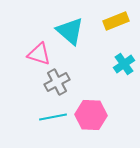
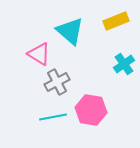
pink triangle: rotated 15 degrees clockwise
pink hexagon: moved 5 px up; rotated 8 degrees clockwise
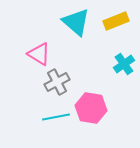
cyan triangle: moved 6 px right, 9 px up
pink hexagon: moved 2 px up
cyan line: moved 3 px right
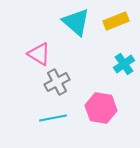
pink hexagon: moved 10 px right
cyan line: moved 3 px left, 1 px down
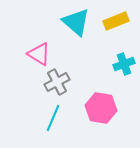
cyan cross: rotated 15 degrees clockwise
cyan line: rotated 56 degrees counterclockwise
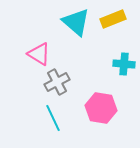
yellow rectangle: moved 3 px left, 2 px up
cyan cross: rotated 25 degrees clockwise
cyan line: rotated 48 degrees counterclockwise
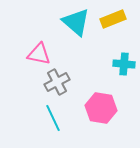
pink triangle: rotated 20 degrees counterclockwise
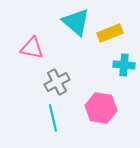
yellow rectangle: moved 3 px left, 14 px down
pink triangle: moved 7 px left, 6 px up
cyan cross: moved 1 px down
cyan line: rotated 12 degrees clockwise
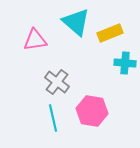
pink triangle: moved 3 px right, 8 px up; rotated 20 degrees counterclockwise
cyan cross: moved 1 px right, 2 px up
gray cross: rotated 25 degrees counterclockwise
pink hexagon: moved 9 px left, 3 px down
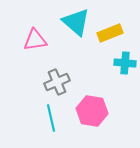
gray cross: rotated 30 degrees clockwise
cyan line: moved 2 px left
